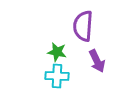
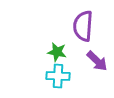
purple arrow: rotated 20 degrees counterclockwise
cyan cross: moved 1 px right
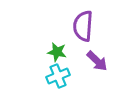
cyan cross: rotated 25 degrees counterclockwise
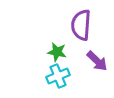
purple semicircle: moved 2 px left, 1 px up
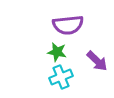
purple semicircle: moved 13 px left; rotated 100 degrees counterclockwise
cyan cross: moved 3 px right, 1 px down
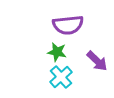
cyan cross: rotated 20 degrees counterclockwise
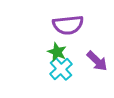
green star: rotated 12 degrees clockwise
cyan cross: moved 8 px up
